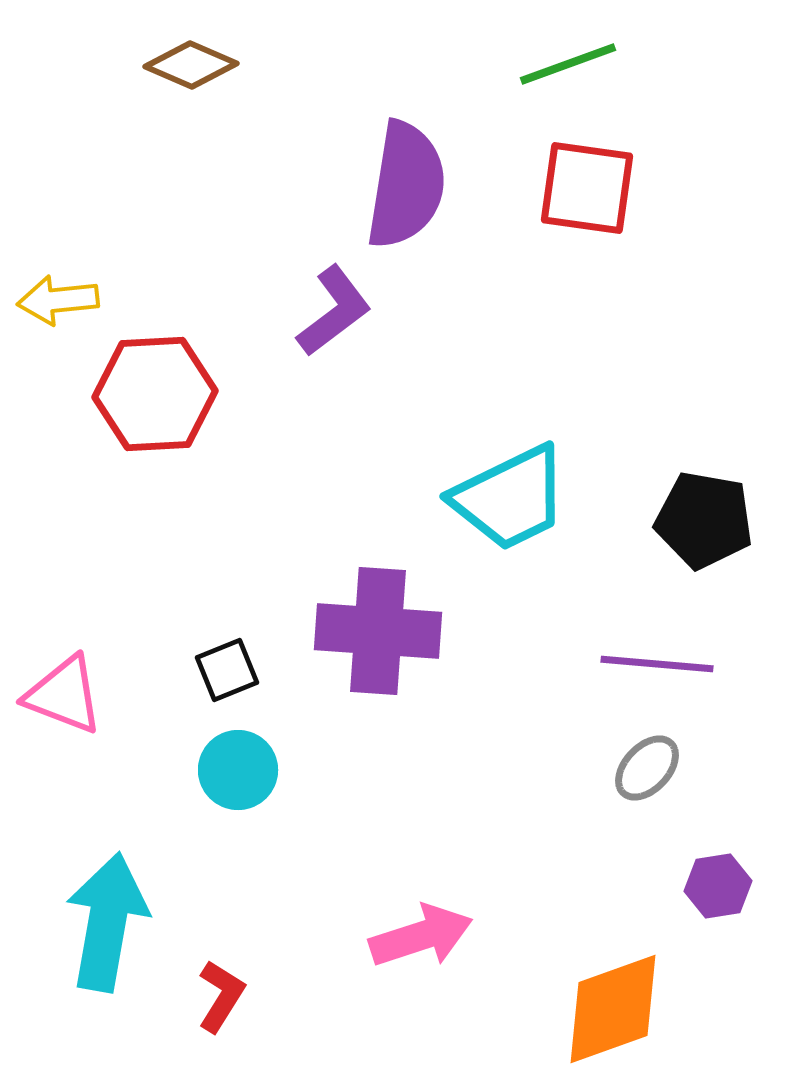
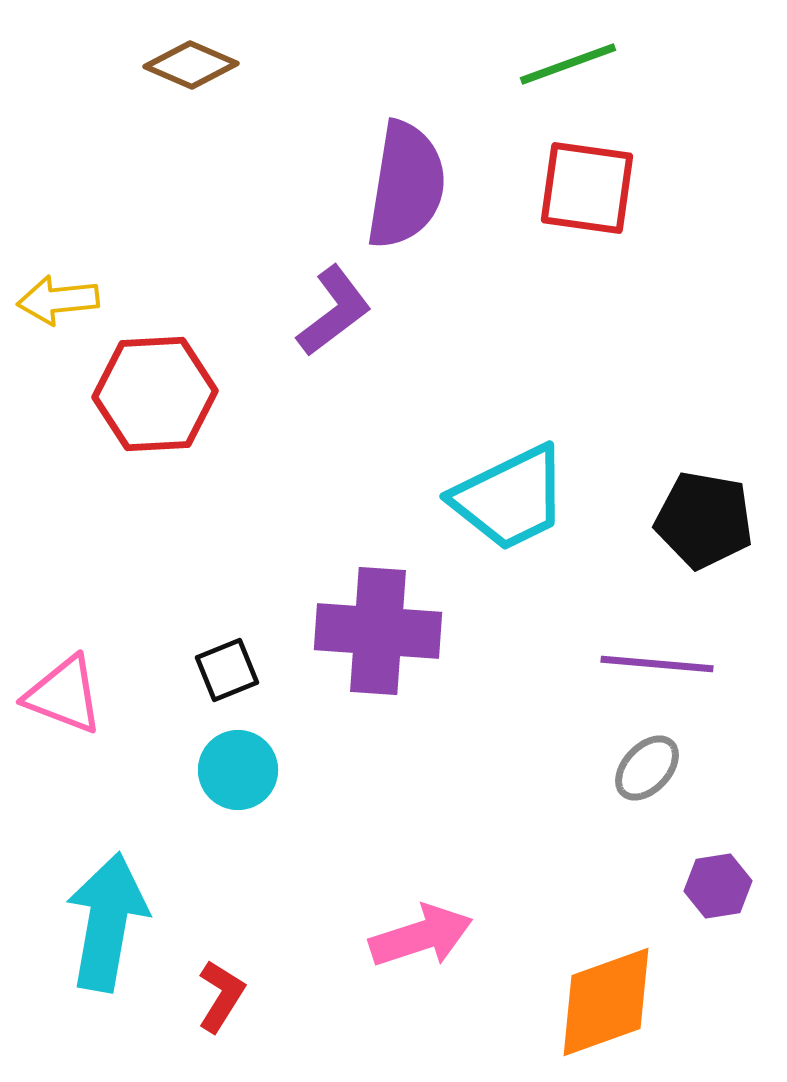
orange diamond: moved 7 px left, 7 px up
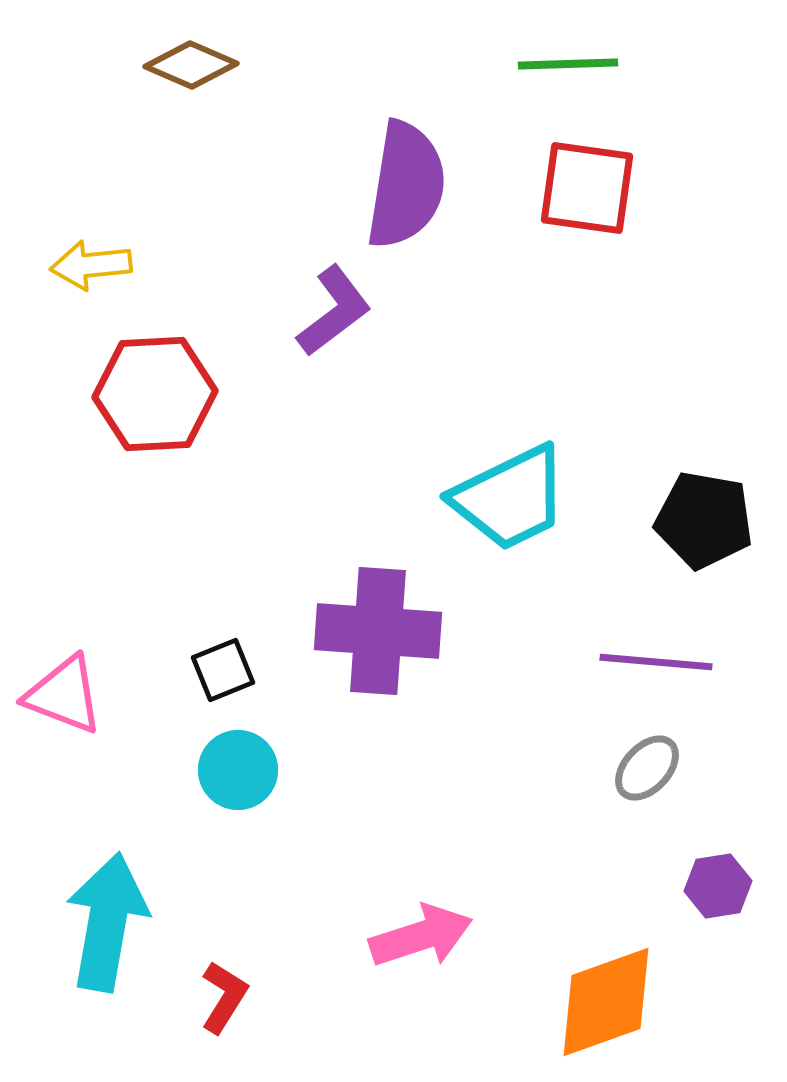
green line: rotated 18 degrees clockwise
yellow arrow: moved 33 px right, 35 px up
purple line: moved 1 px left, 2 px up
black square: moved 4 px left
red L-shape: moved 3 px right, 1 px down
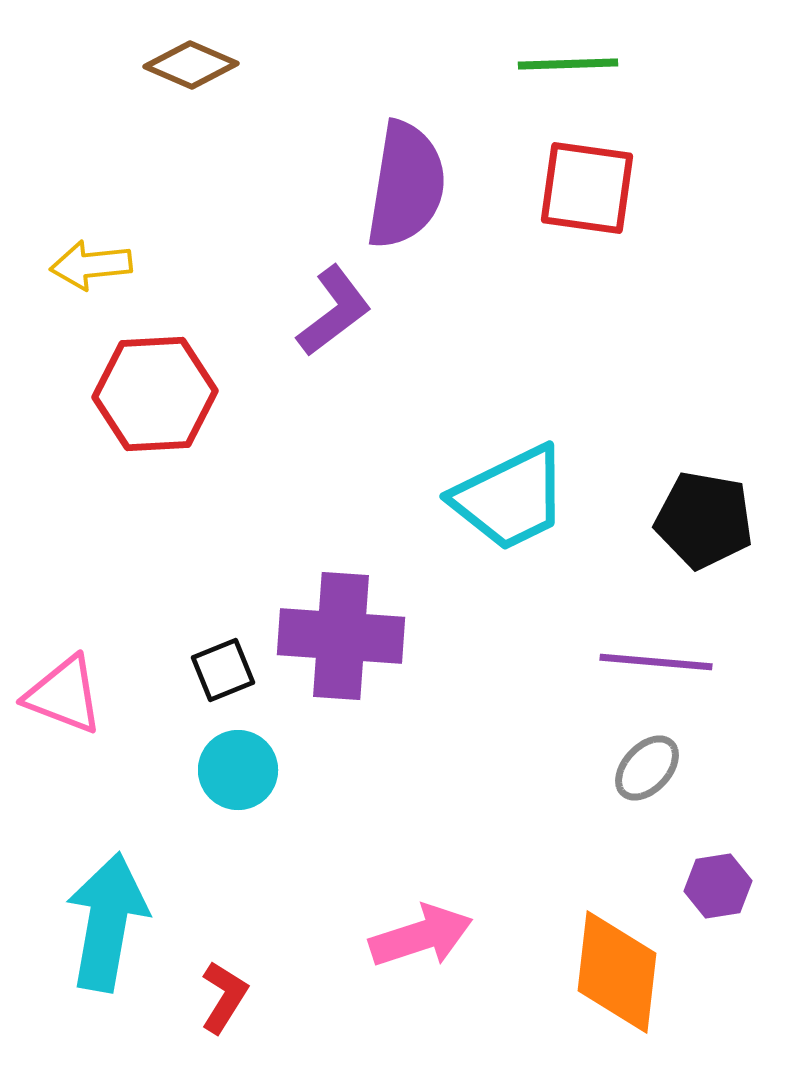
purple cross: moved 37 px left, 5 px down
orange diamond: moved 11 px right, 30 px up; rotated 64 degrees counterclockwise
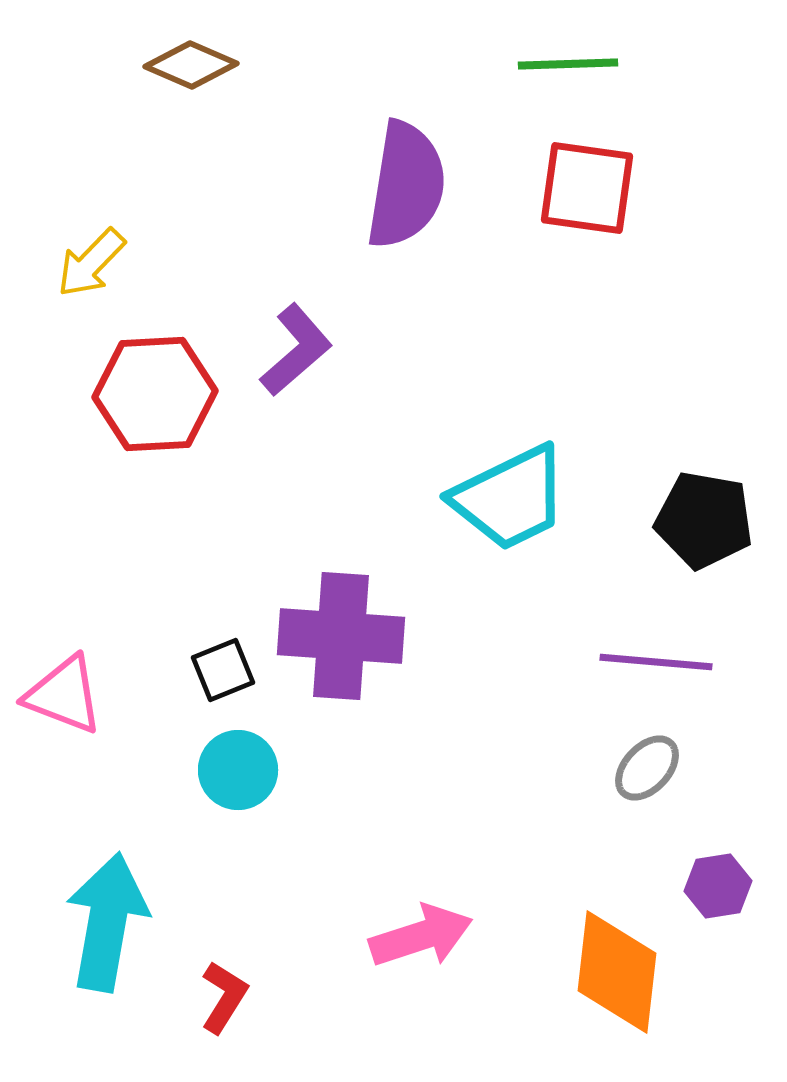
yellow arrow: moved 2 px up; rotated 40 degrees counterclockwise
purple L-shape: moved 38 px left, 39 px down; rotated 4 degrees counterclockwise
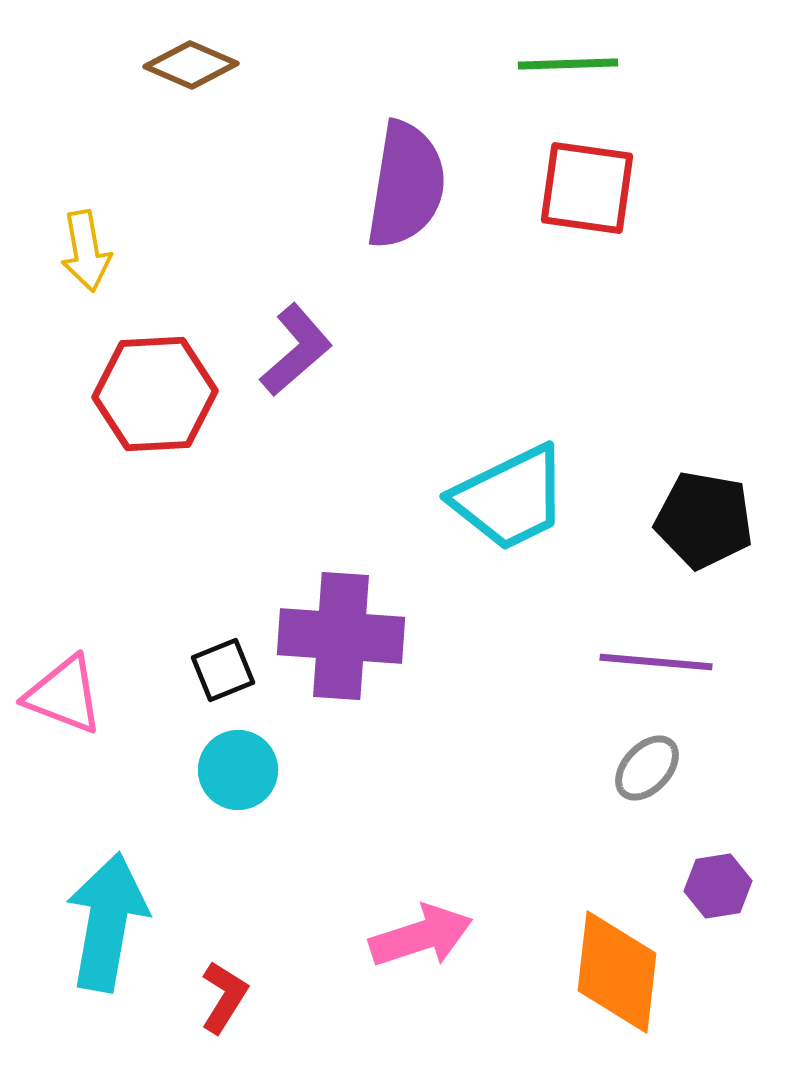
yellow arrow: moved 5 px left, 12 px up; rotated 54 degrees counterclockwise
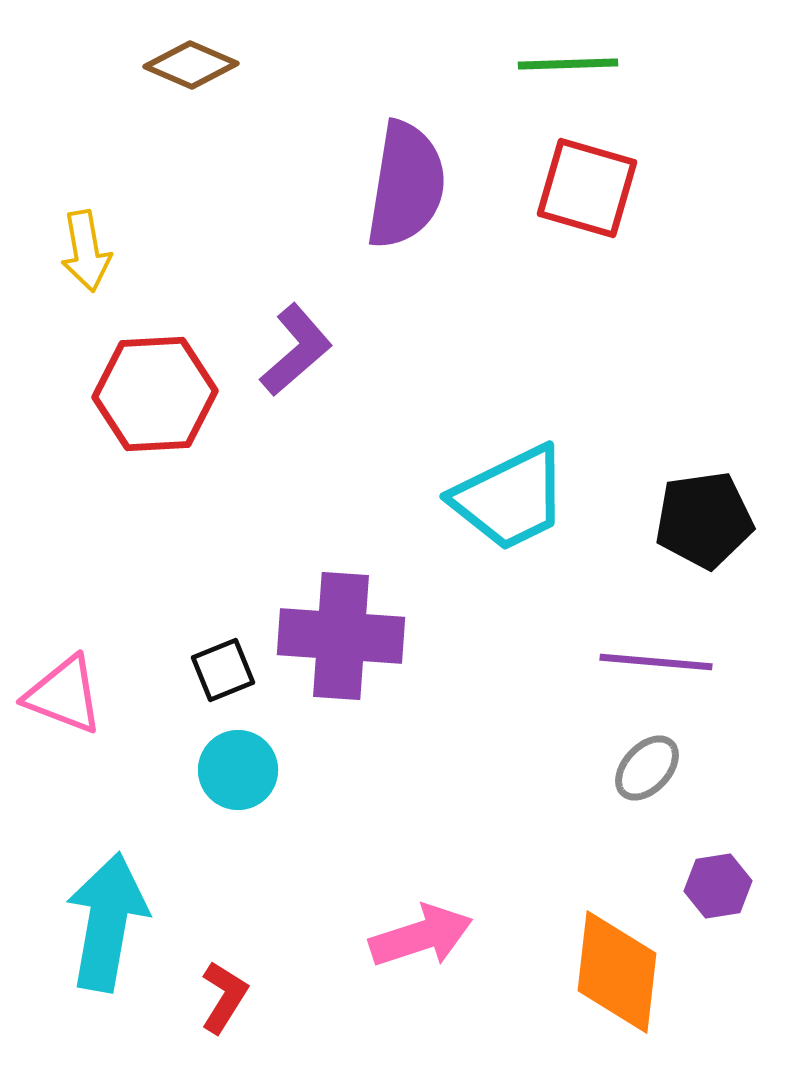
red square: rotated 8 degrees clockwise
black pentagon: rotated 18 degrees counterclockwise
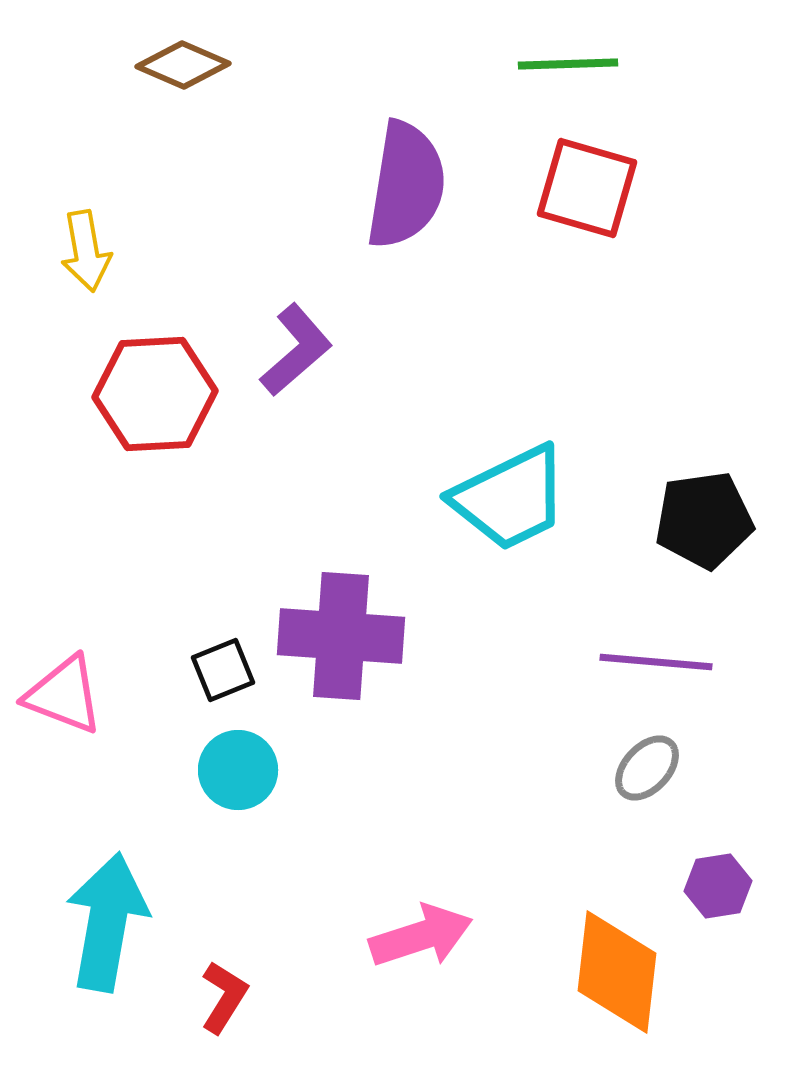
brown diamond: moved 8 px left
